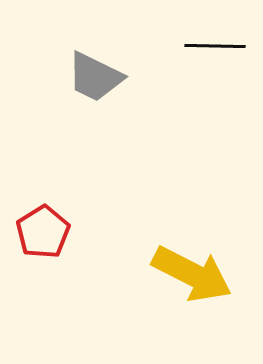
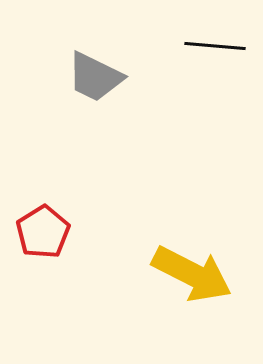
black line: rotated 4 degrees clockwise
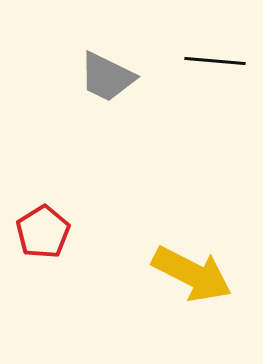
black line: moved 15 px down
gray trapezoid: moved 12 px right
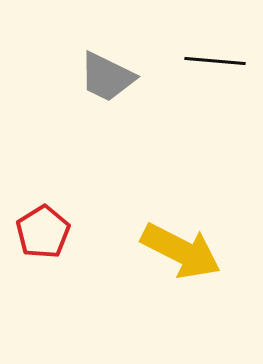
yellow arrow: moved 11 px left, 23 px up
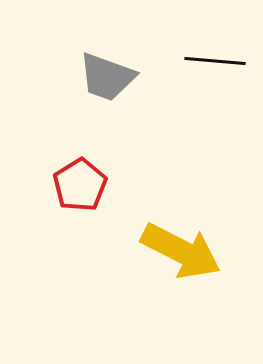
gray trapezoid: rotated 6 degrees counterclockwise
red pentagon: moved 37 px right, 47 px up
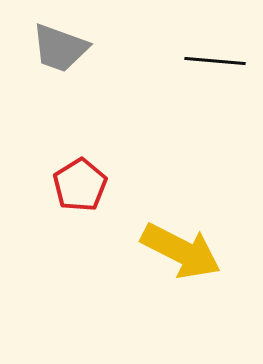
gray trapezoid: moved 47 px left, 29 px up
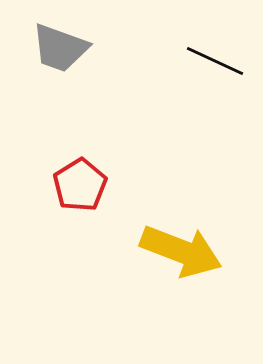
black line: rotated 20 degrees clockwise
yellow arrow: rotated 6 degrees counterclockwise
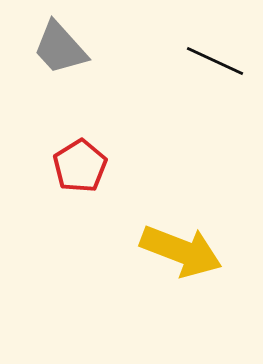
gray trapezoid: rotated 28 degrees clockwise
red pentagon: moved 19 px up
